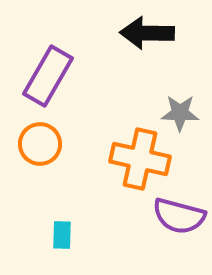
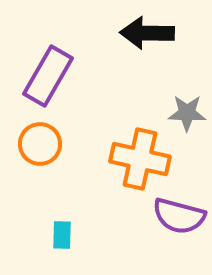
gray star: moved 7 px right
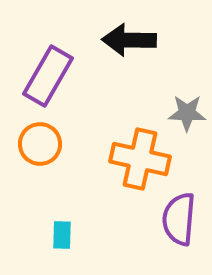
black arrow: moved 18 px left, 7 px down
purple semicircle: moved 3 px down; rotated 80 degrees clockwise
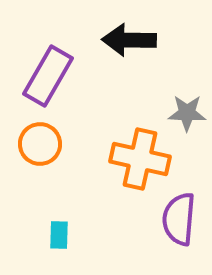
cyan rectangle: moved 3 px left
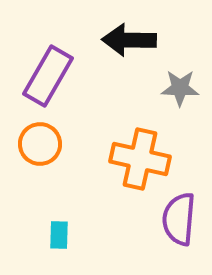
gray star: moved 7 px left, 25 px up
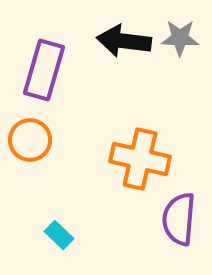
black arrow: moved 5 px left, 1 px down; rotated 6 degrees clockwise
purple rectangle: moved 4 px left, 6 px up; rotated 14 degrees counterclockwise
gray star: moved 50 px up
orange circle: moved 10 px left, 4 px up
cyan rectangle: rotated 48 degrees counterclockwise
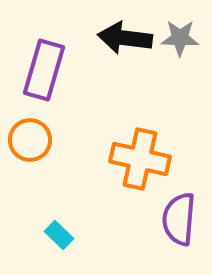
black arrow: moved 1 px right, 3 px up
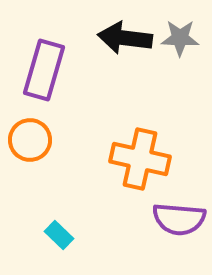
purple semicircle: rotated 90 degrees counterclockwise
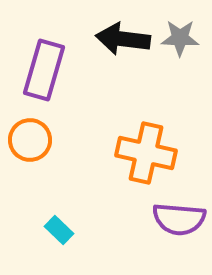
black arrow: moved 2 px left, 1 px down
orange cross: moved 6 px right, 6 px up
cyan rectangle: moved 5 px up
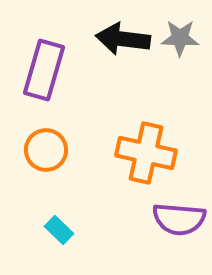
orange circle: moved 16 px right, 10 px down
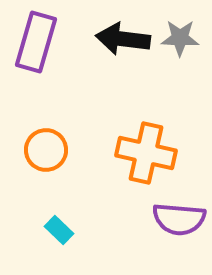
purple rectangle: moved 8 px left, 28 px up
